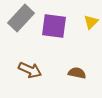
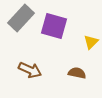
yellow triangle: moved 20 px down
purple square: rotated 8 degrees clockwise
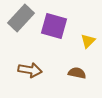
yellow triangle: moved 3 px left, 1 px up
brown arrow: rotated 15 degrees counterclockwise
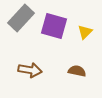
yellow triangle: moved 3 px left, 9 px up
brown semicircle: moved 2 px up
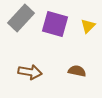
purple square: moved 1 px right, 2 px up
yellow triangle: moved 3 px right, 6 px up
brown arrow: moved 2 px down
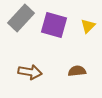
purple square: moved 1 px left, 1 px down
brown semicircle: rotated 18 degrees counterclockwise
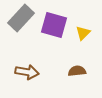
yellow triangle: moved 5 px left, 7 px down
brown arrow: moved 3 px left
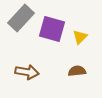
purple square: moved 2 px left, 4 px down
yellow triangle: moved 3 px left, 4 px down
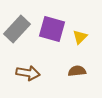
gray rectangle: moved 4 px left, 11 px down
brown arrow: moved 1 px right, 1 px down
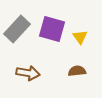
yellow triangle: rotated 21 degrees counterclockwise
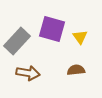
gray rectangle: moved 12 px down
brown semicircle: moved 1 px left, 1 px up
